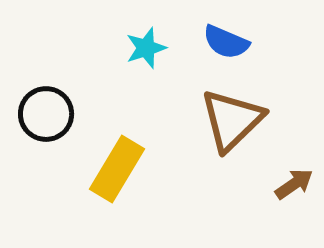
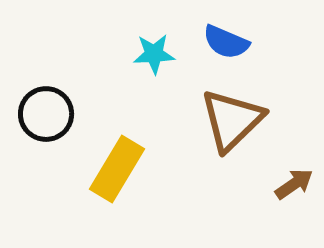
cyan star: moved 8 px right, 6 px down; rotated 15 degrees clockwise
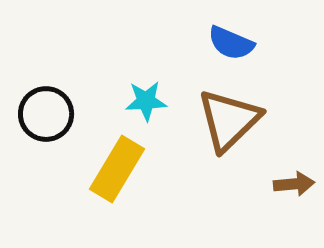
blue semicircle: moved 5 px right, 1 px down
cyan star: moved 8 px left, 47 px down
brown triangle: moved 3 px left
brown arrow: rotated 30 degrees clockwise
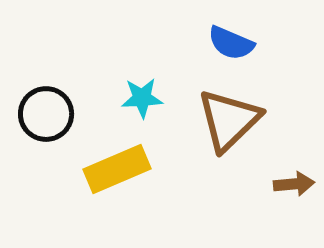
cyan star: moved 4 px left, 3 px up
yellow rectangle: rotated 36 degrees clockwise
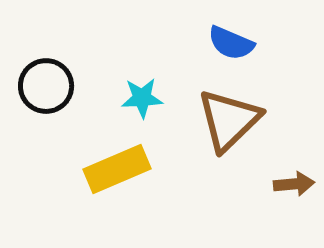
black circle: moved 28 px up
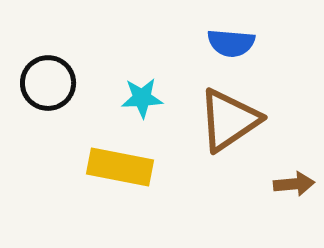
blue semicircle: rotated 18 degrees counterclockwise
black circle: moved 2 px right, 3 px up
brown triangle: rotated 10 degrees clockwise
yellow rectangle: moved 3 px right, 2 px up; rotated 34 degrees clockwise
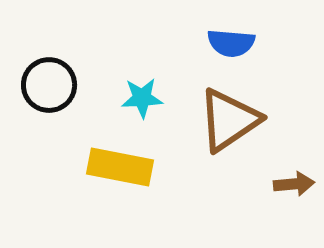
black circle: moved 1 px right, 2 px down
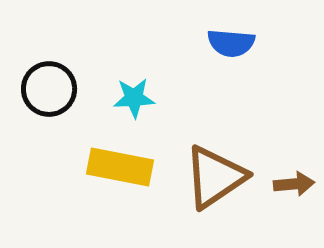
black circle: moved 4 px down
cyan star: moved 8 px left
brown triangle: moved 14 px left, 57 px down
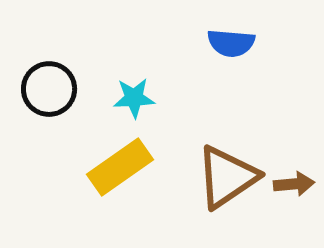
yellow rectangle: rotated 46 degrees counterclockwise
brown triangle: moved 12 px right
